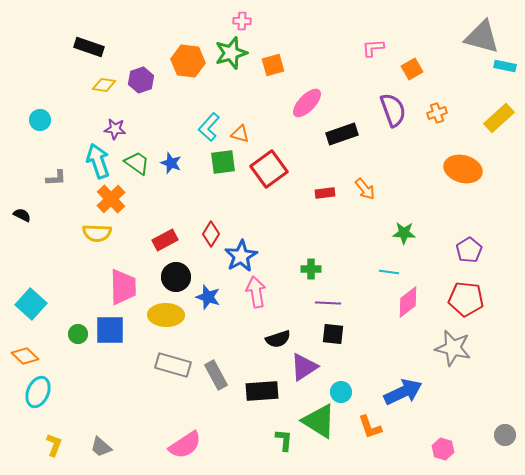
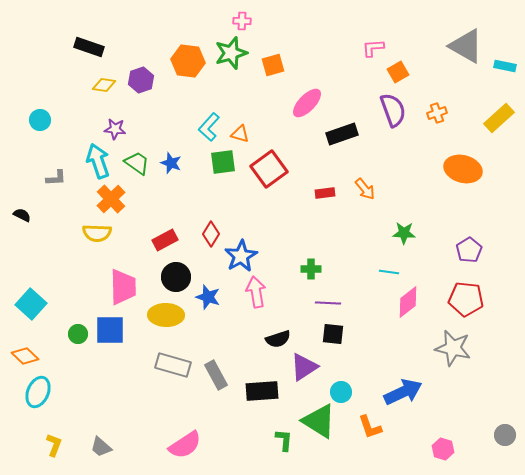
gray triangle at (482, 37): moved 16 px left, 9 px down; rotated 15 degrees clockwise
orange square at (412, 69): moved 14 px left, 3 px down
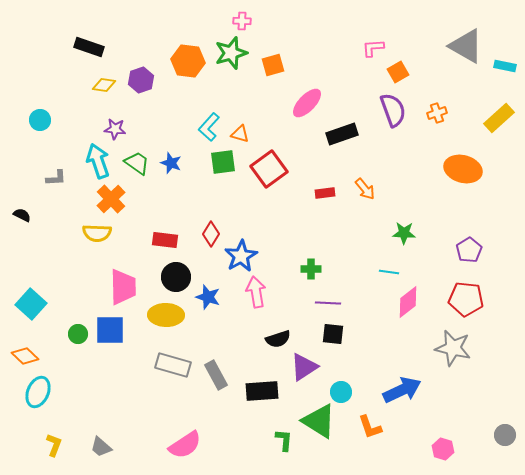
red rectangle at (165, 240): rotated 35 degrees clockwise
blue arrow at (403, 392): moved 1 px left, 2 px up
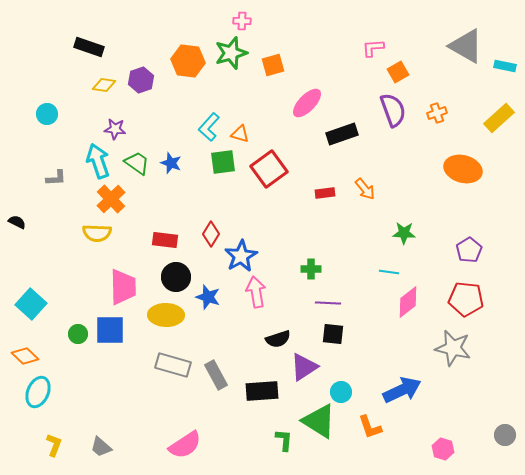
cyan circle at (40, 120): moved 7 px right, 6 px up
black semicircle at (22, 215): moved 5 px left, 7 px down
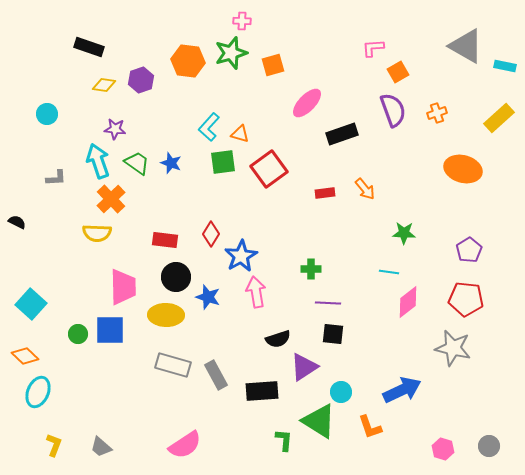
gray circle at (505, 435): moved 16 px left, 11 px down
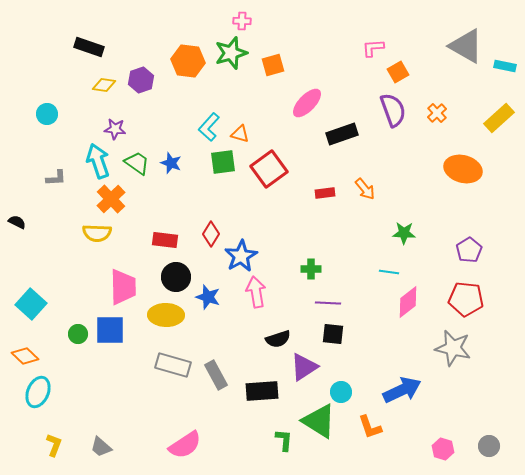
orange cross at (437, 113): rotated 24 degrees counterclockwise
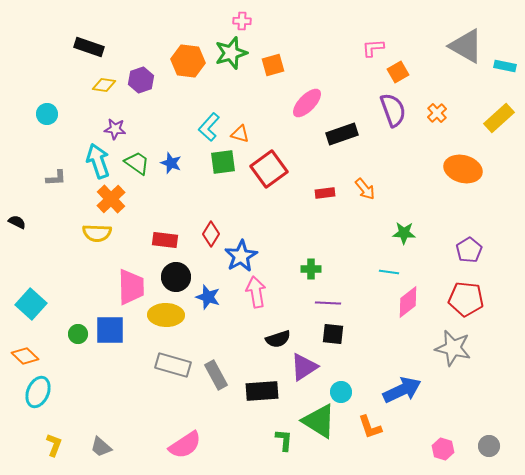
pink trapezoid at (123, 287): moved 8 px right
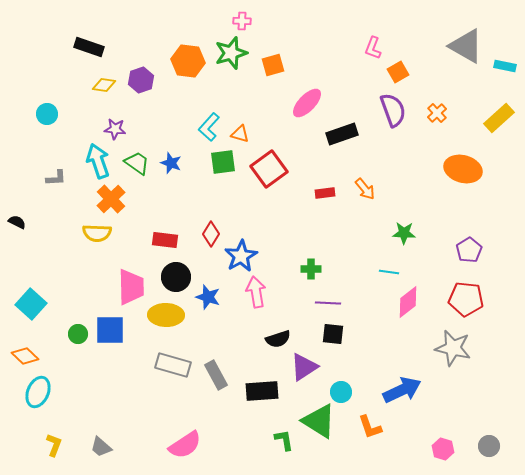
pink L-shape at (373, 48): rotated 65 degrees counterclockwise
green L-shape at (284, 440): rotated 15 degrees counterclockwise
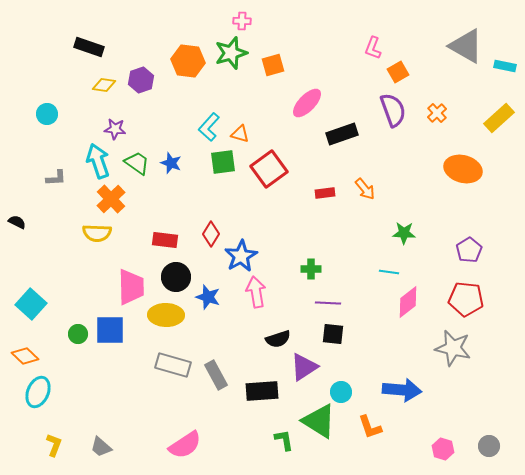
blue arrow at (402, 390): rotated 30 degrees clockwise
